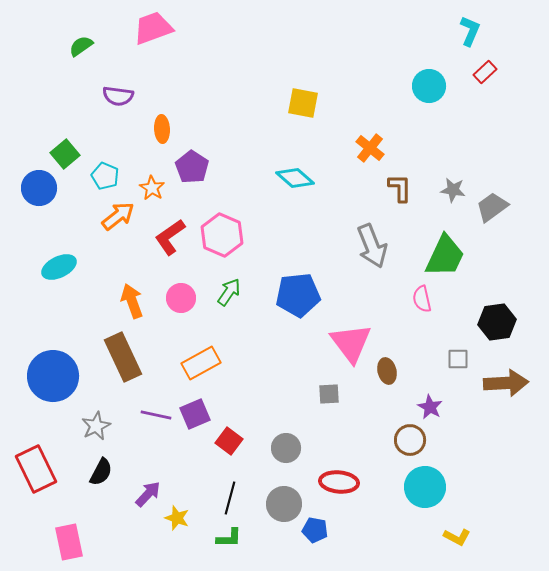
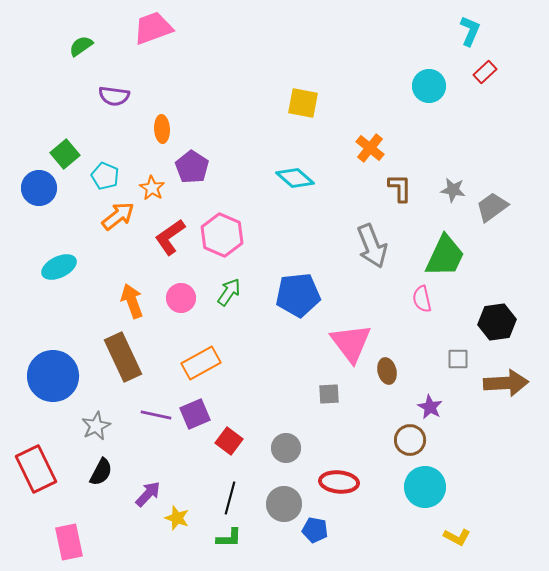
purple semicircle at (118, 96): moved 4 px left
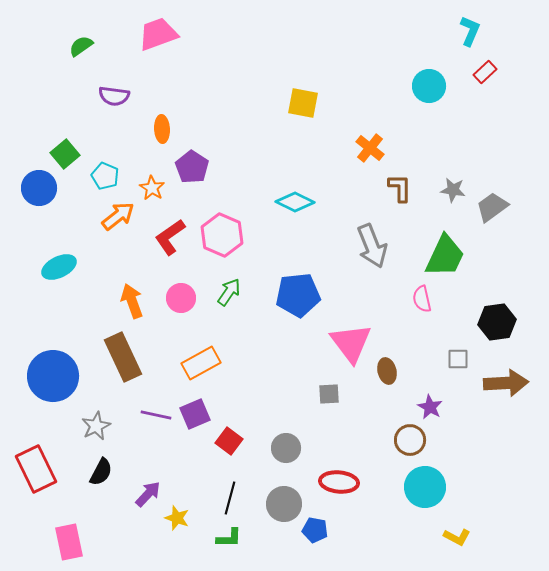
pink trapezoid at (153, 28): moved 5 px right, 6 px down
cyan diamond at (295, 178): moved 24 px down; rotated 15 degrees counterclockwise
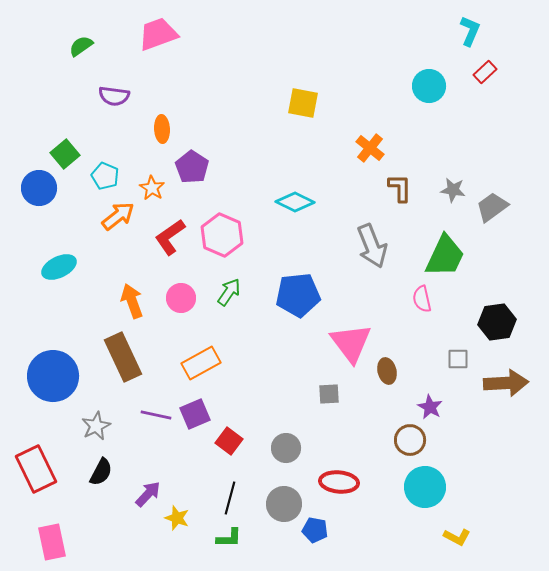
pink rectangle at (69, 542): moved 17 px left
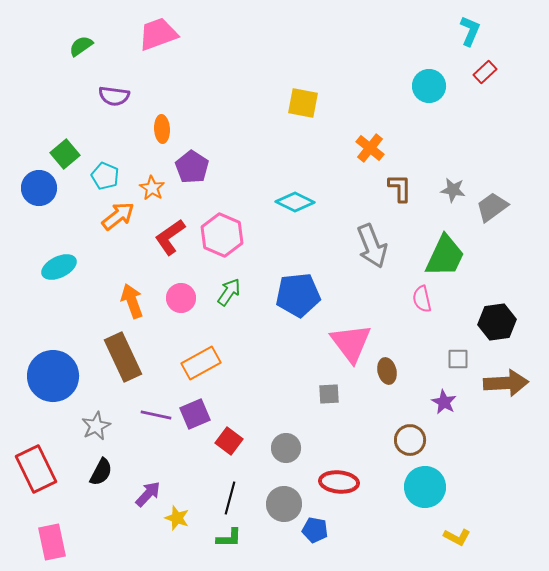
purple star at (430, 407): moved 14 px right, 5 px up
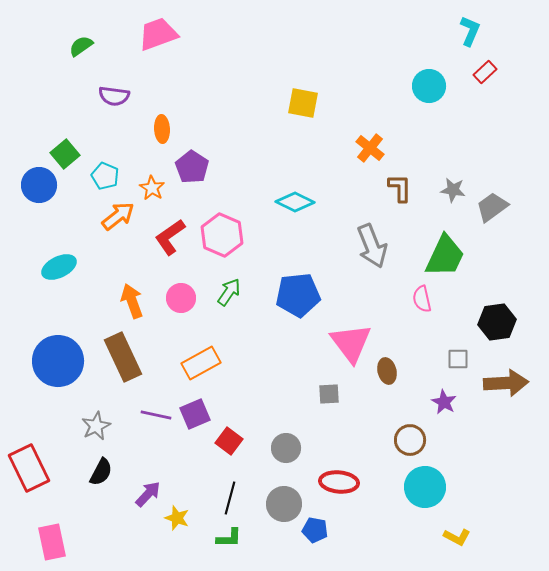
blue circle at (39, 188): moved 3 px up
blue circle at (53, 376): moved 5 px right, 15 px up
red rectangle at (36, 469): moved 7 px left, 1 px up
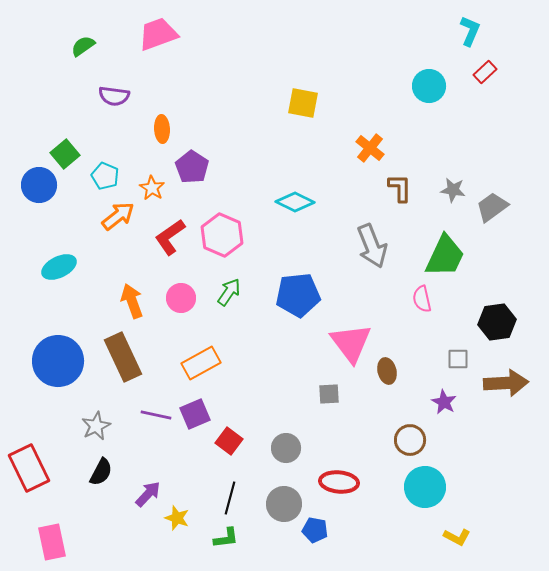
green semicircle at (81, 46): moved 2 px right
green L-shape at (229, 538): moved 3 px left; rotated 8 degrees counterclockwise
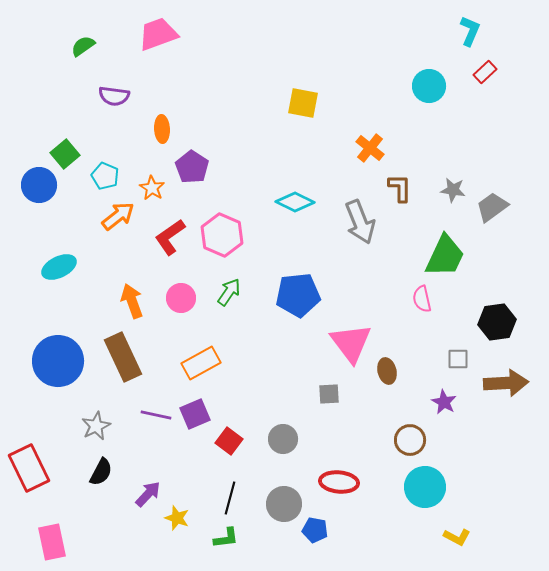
gray arrow at (372, 246): moved 12 px left, 24 px up
gray circle at (286, 448): moved 3 px left, 9 px up
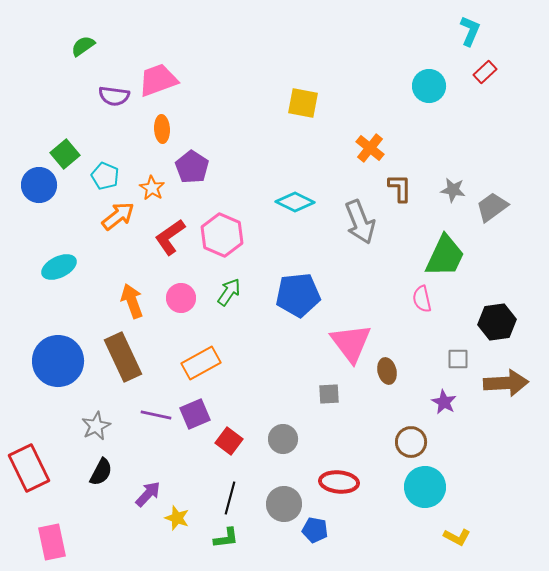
pink trapezoid at (158, 34): moved 46 px down
brown circle at (410, 440): moved 1 px right, 2 px down
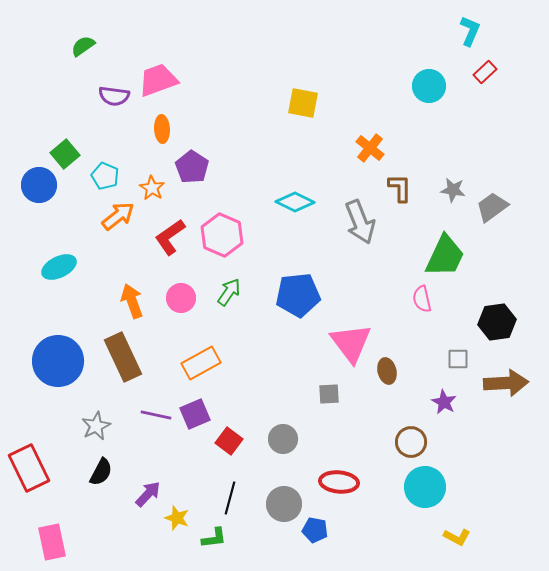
green L-shape at (226, 538): moved 12 px left
